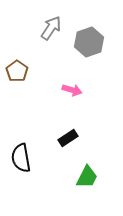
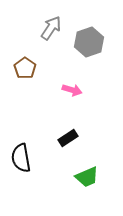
brown pentagon: moved 8 px right, 3 px up
green trapezoid: rotated 40 degrees clockwise
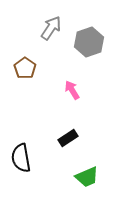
pink arrow: rotated 138 degrees counterclockwise
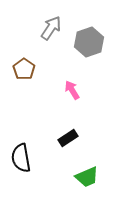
brown pentagon: moved 1 px left, 1 px down
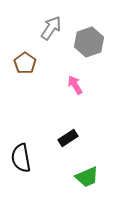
brown pentagon: moved 1 px right, 6 px up
pink arrow: moved 3 px right, 5 px up
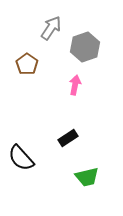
gray hexagon: moved 4 px left, 5 px down
brown pentagon: moved 2 px right, 1 px down
pink arrow: rotated 42 degrees clockwise
black semicircle: rotated 32 degrees counterclockwise
green trapezoid: rotated 10 degrees clockwise
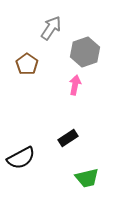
gray hexagon: moved 5 px down
black semicircle: rotated 76 degrees counterclockwise
green trapezoid: moved 1 px down
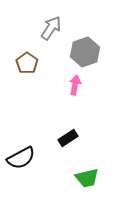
brown pentagon: moved 1 px up
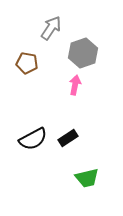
gray hexagon: moved 2 px left, 1 px down
brown pentagon: rotated 25 degrees counterclockwise
black semicircle: moved 12 px right, 19 px up
